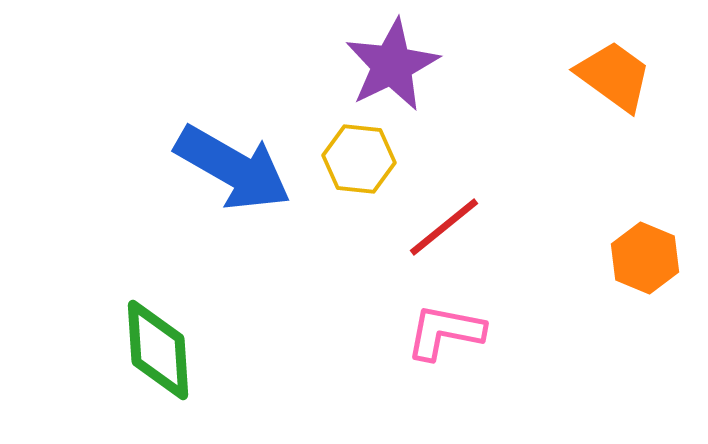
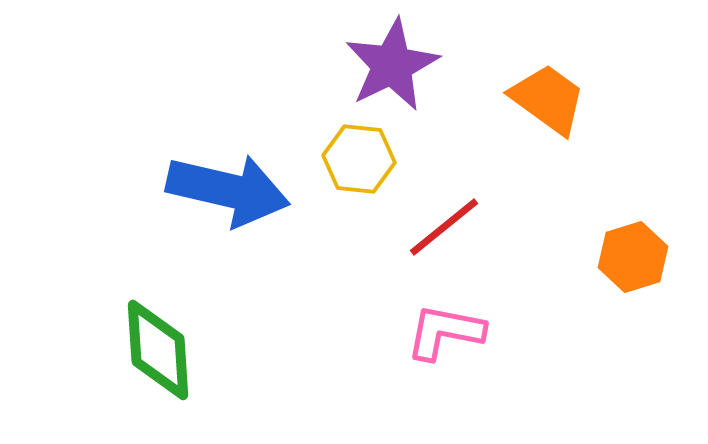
orange trapezoid: moved 66 px left, 23 px down
blue arrow: moved 5 px left, 22 px down; rotated 17 degrees counterclockwise
orange hexagon: moved 12 px left, 1 px up; rotated 20 degrees clockwise
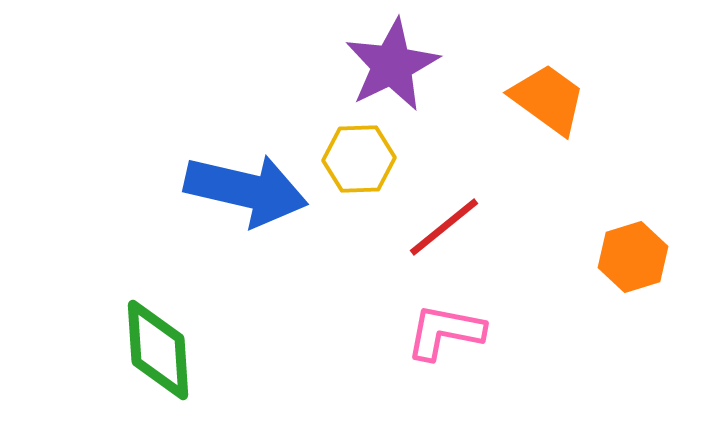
yellow hexagon: rotated 8 degrees counterclockwise
blue arrow: moved 18 px right
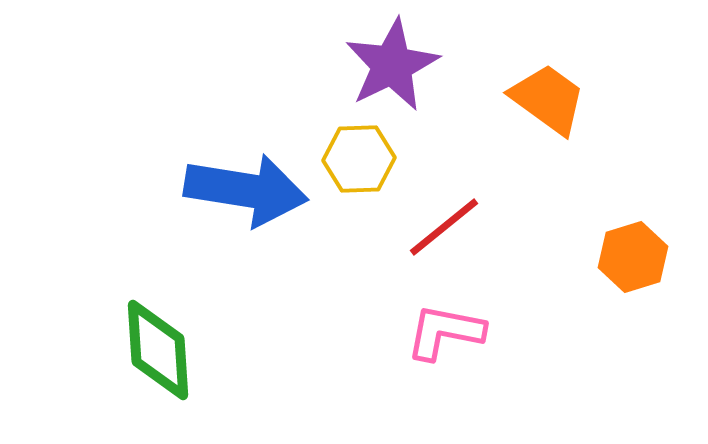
blue arrow: rotated 4 degrees counterclockwise
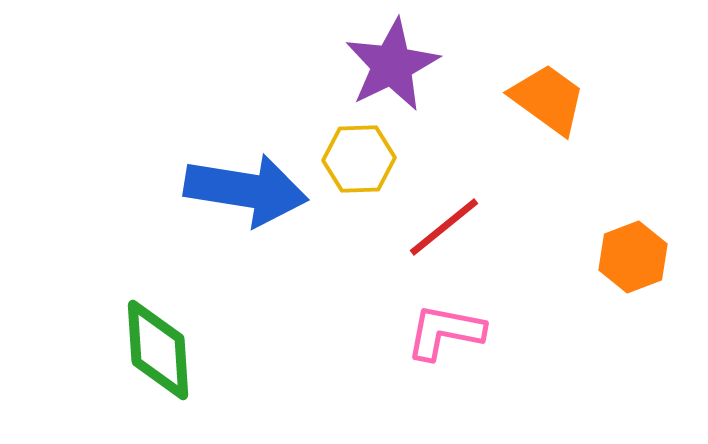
orange hexagon: rotated 4 degrees counterclockwise
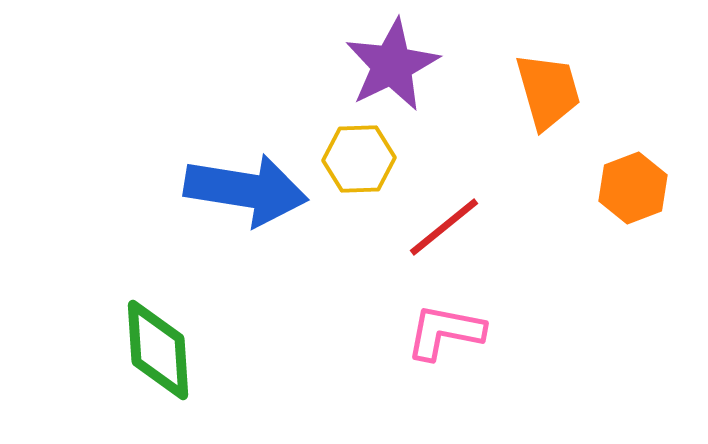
orange trapezoid: moved 8 px up; rotated 38 degrees clockwise
orange hexagon: moved 69 px up
